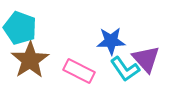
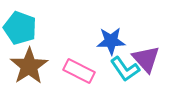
brown star: moved 1 px left, 6 px down
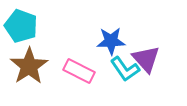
cyan pentagon: moved 1 px right, 2 px up
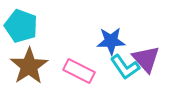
cyan L-shape: moved 2 px up
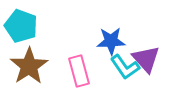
pink rectangle: rotated 48 degrees clockwise
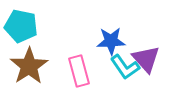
cyan pentagon: rotated 8 degrees counterclockwise
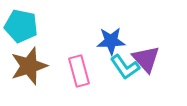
brown star: rotated 15 degrees clockwise
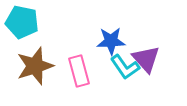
cyan pentagon: moved 1 px right, 4 px up
brown star: moved 6 px right
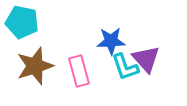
cyan L-shape: rotated 16 degrees clockwise
